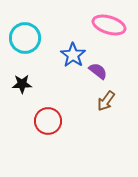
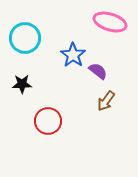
pink ellipse: moved 1 px right, 3 px up
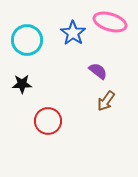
cyan circle: moved 2 px right, 2 px down
blue star: moved 22 px up
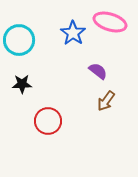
cyan circle: moved 8 px left
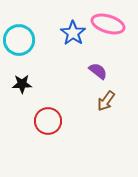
pink ellipse: moved 2 px left, 2 px down
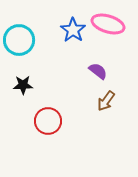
blue star: moved 3 px up
black star: moved 1 px right, 1 px down
